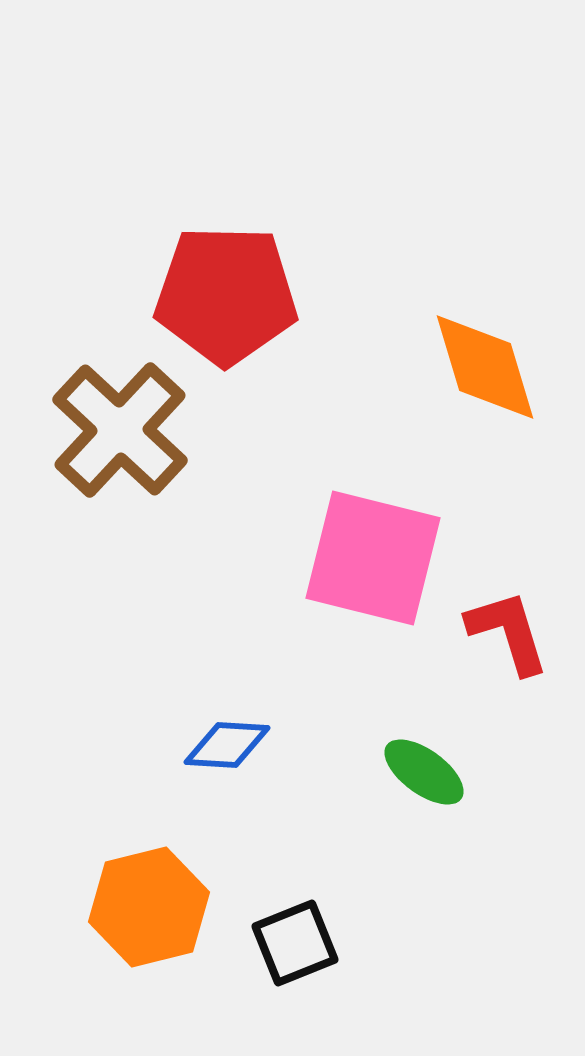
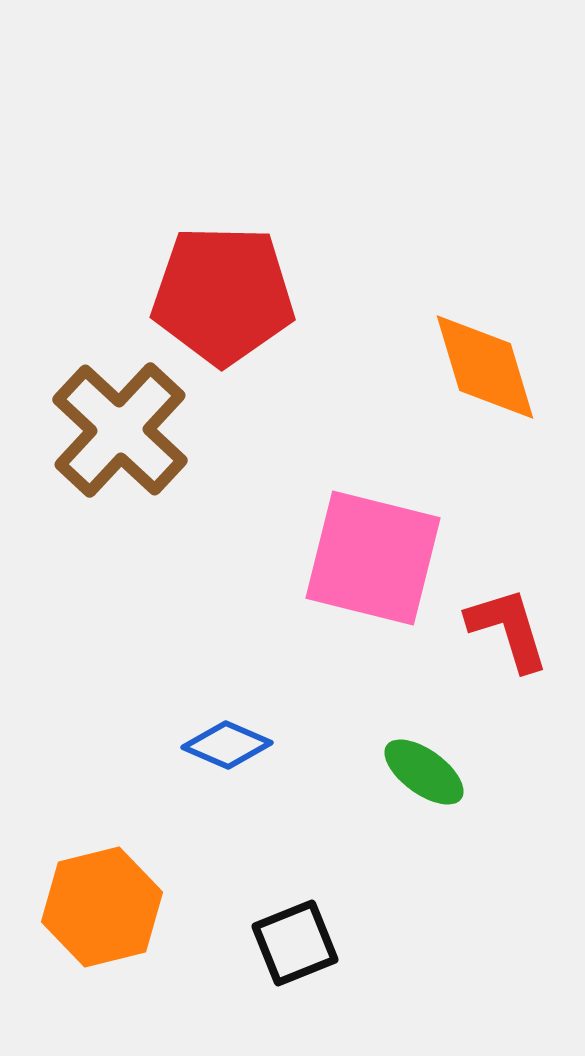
red pentagon: moved 3 px left
red L-shape: moved 3 px up
blue diamond: rotated 20 degrees clockwise
orange hexagon: moved 47 px left
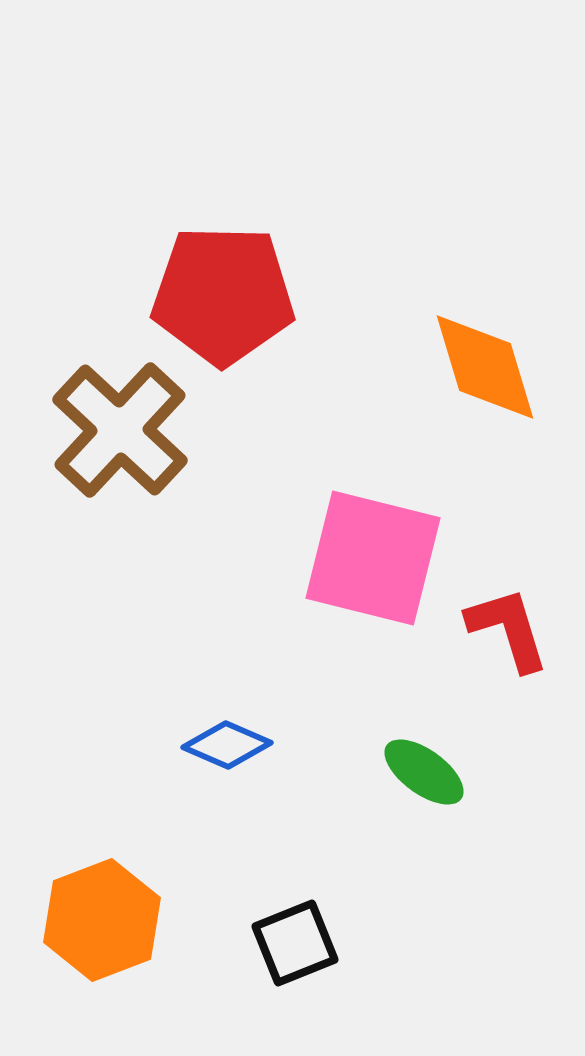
orange hexagon: moved 13 px down; rotated 7 degrees counterclockwise
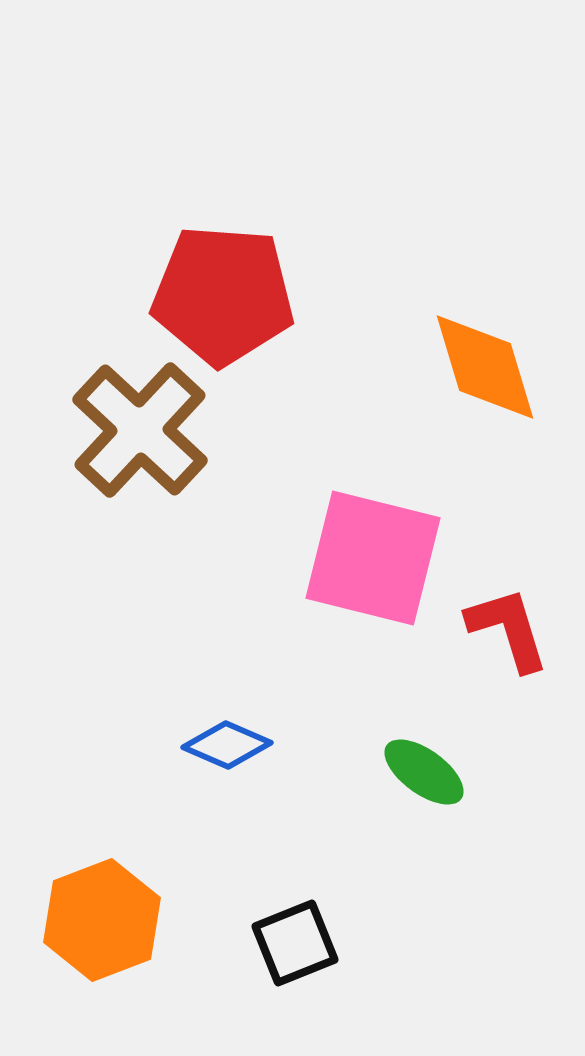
red pentagon: rotated 3 degrees clockwise
brown cross: moved 20 px right
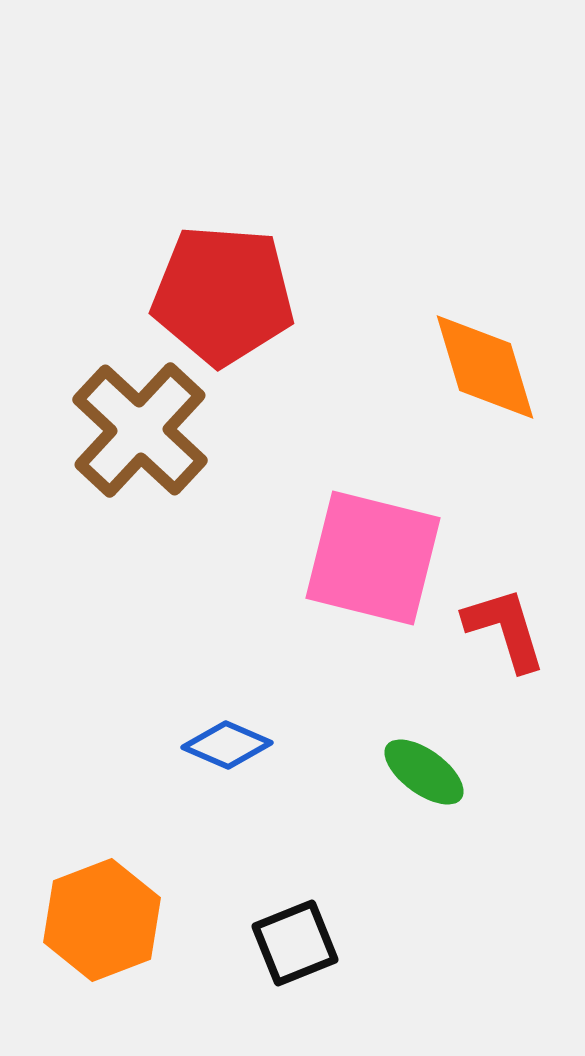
red L-shape: moved 3 px left
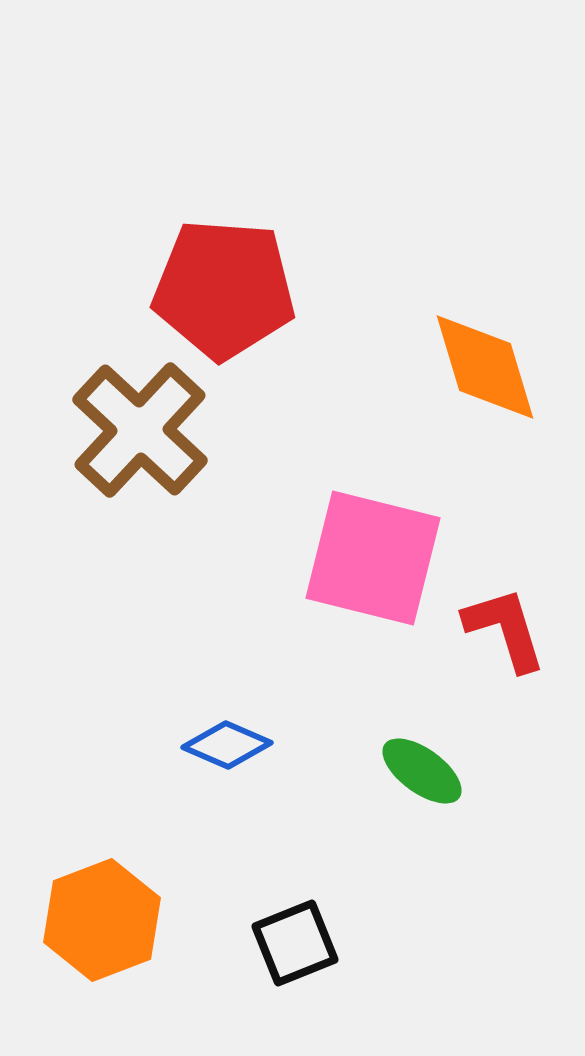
red pentagon: moved 1 px right, 6 px up
green ellipse: moved 2 px left, 1 px up
